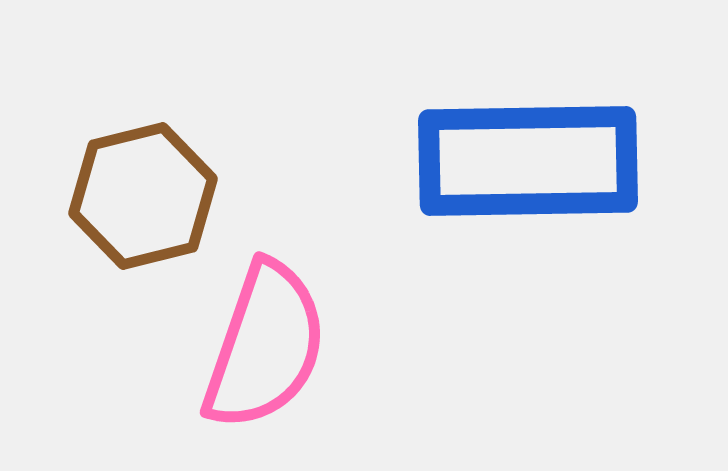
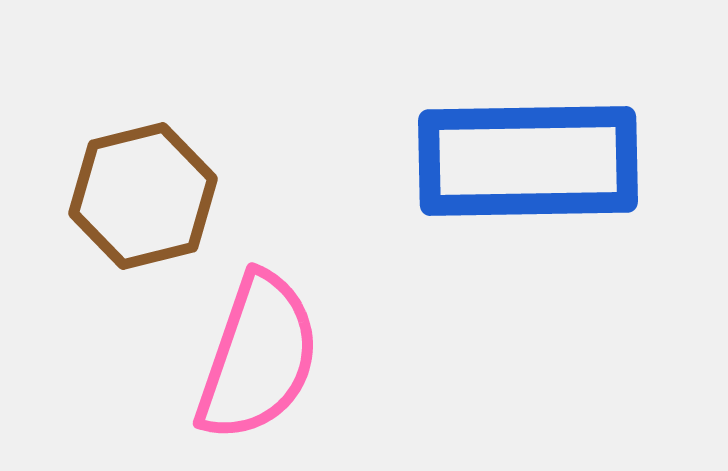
pink semicircle: moved 7 px left, 11 px down
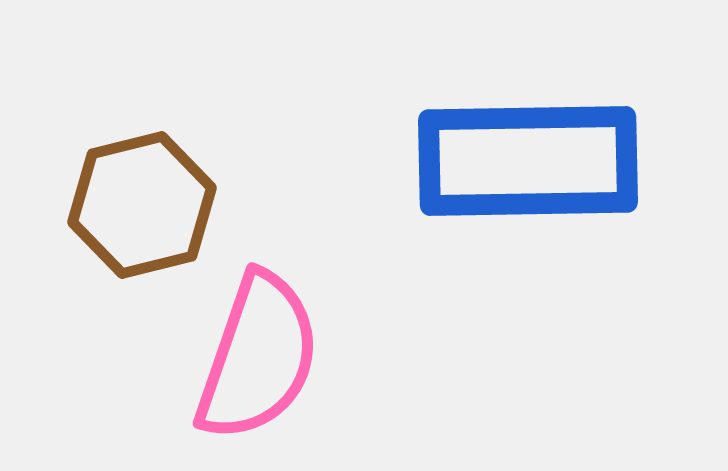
brown hexagon: moved 1 px left, 9 px down
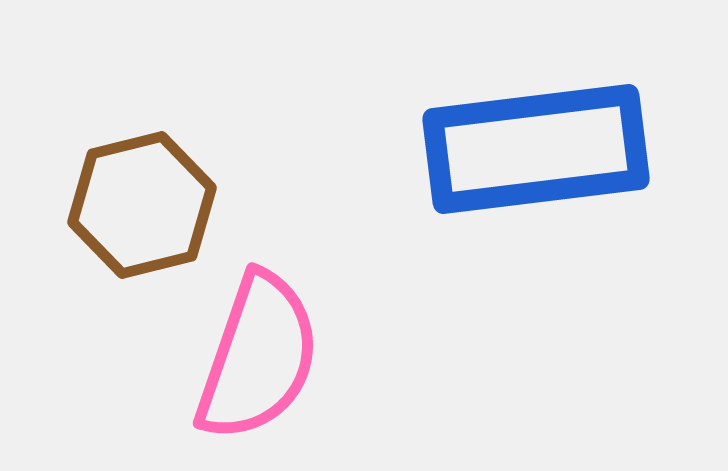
blue rectangle: moved 8 px right, 12 px up; rotated 6 degrees counterclockwise
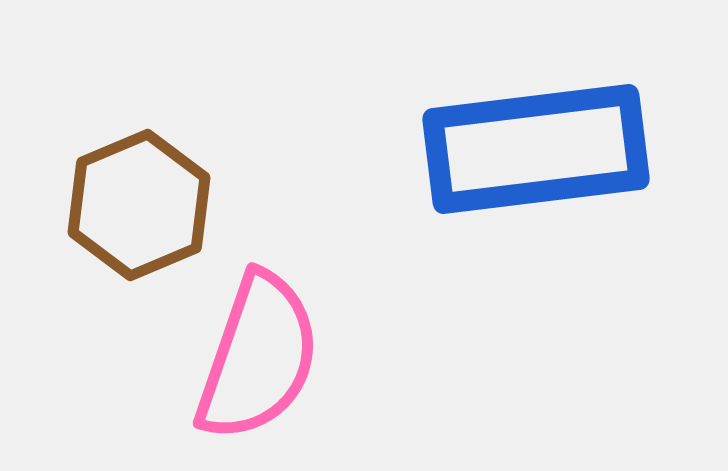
brown hexagon: moved 3 px left; rotated 9 degrees counterclockwise
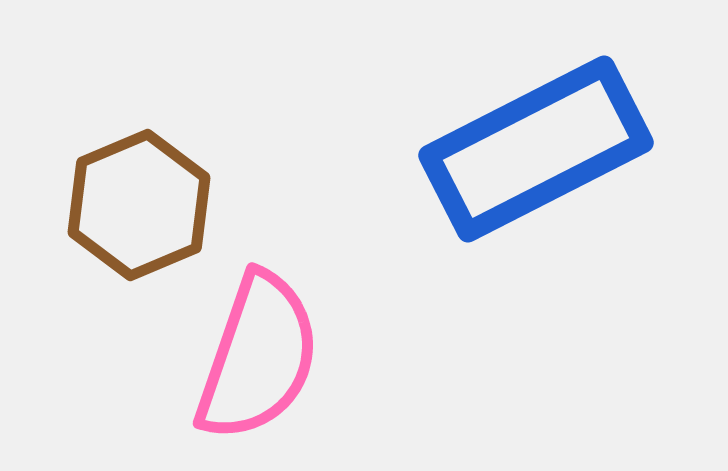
blue rectangle: rotated 20 degrees counterclockwise
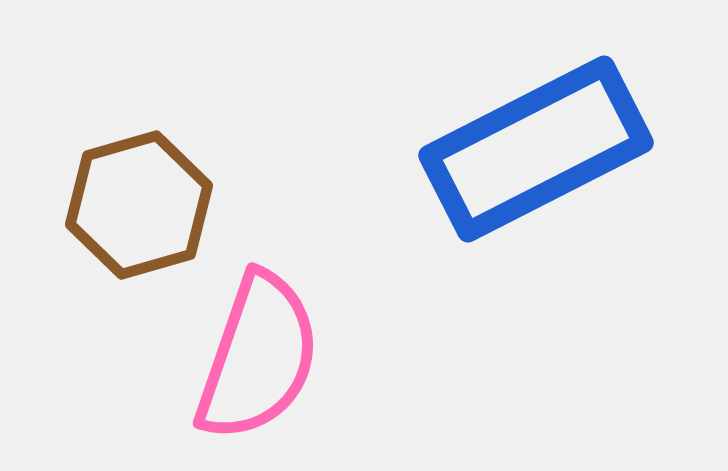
brown hexagon: rotated 7 degrees clockwise
